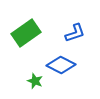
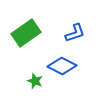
blue diamond: moved 1 px right, 1 px down
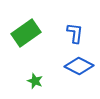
blue L-shape: rotated 65 degrees counterclockwise
blue diamond: moved 17 px right
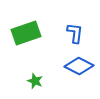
green rectangle: rotated 16 degrees clockwise
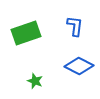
blue L-shape: moved 7 px up
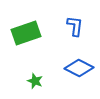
blue diamond: moved 2 px down
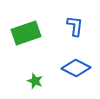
blue diamond: moved 3 px left
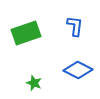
blue diamond: moved 2 px right, 2 px down
green star: moved 1 px left, 2 px down
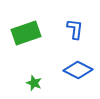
blue L-shape: moved 3 px down
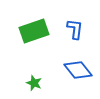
green rectangle: moved 8 px right, 2 px up
blue diamond: rotated 24 degrees clockwise
